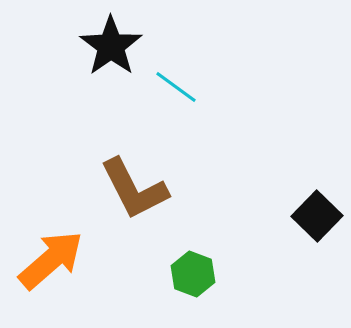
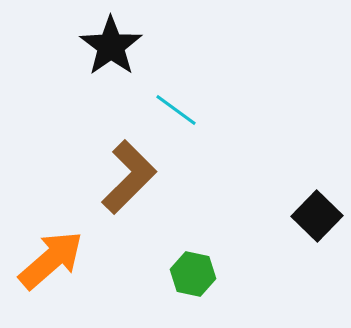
cyan line: moved 23 px down
brown L-shape: moved 5 px left, 12 px up; rotated 108 degrees counterclockwise
green hexagon: rotated 9 degrees counterclockwise
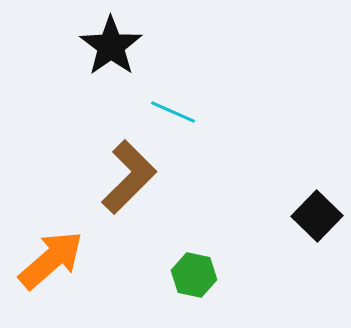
cyan line: moved 3 px left, 2 px down; rotated 12 degrees counterclockwise
green hexagon: moved 1 px right, 1 px down
